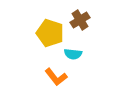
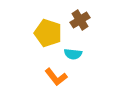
yellow pentagon: moved 2 px left
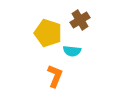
cyan semicircle: moved 1 px left, 3 px up
orange L-shape: moved 1 px left, 1 px up; rotated 120 degrees counterclockwise
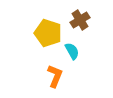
cyan semicircle: rotated 126 degrees counterclockwise
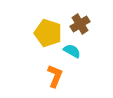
brown cross: moved 4 px down
cyan semicircle: rotated 30 degrees counterclockwise
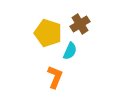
cyan semicircle: moved 2 px left; rotated 84 degrees clockwise
orange L-shape: moved 1 px down
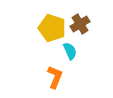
yellow pentagon: moved 4 px right, 5 px up
cyan semicircle: rotated 48 degrees counterclockwise
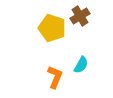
brown cross: moved 8 px up
cyan semicircle: moved 11 px right, 14 px down; rotated 54 degrees clockwise
